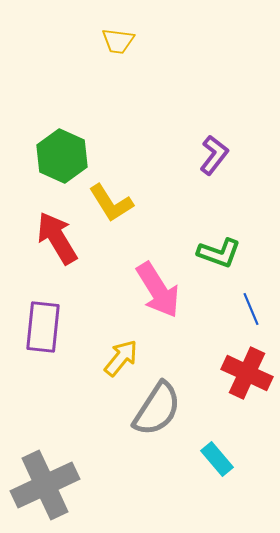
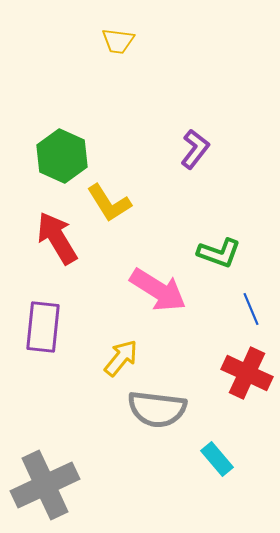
purple L-shape: moved 19 px left, 6 px up
yellow L-shape: moved 2 px left
pink arrow: rotated 26 degrees counterclockwise
gray semicircle: rotated 64 degrees clockwise
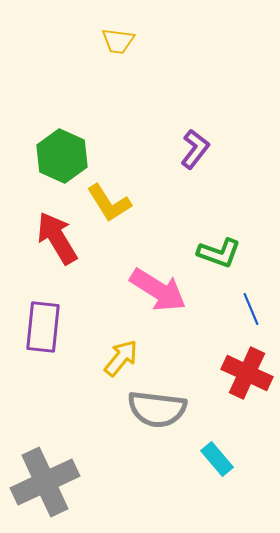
gray cross: moved 3 px up
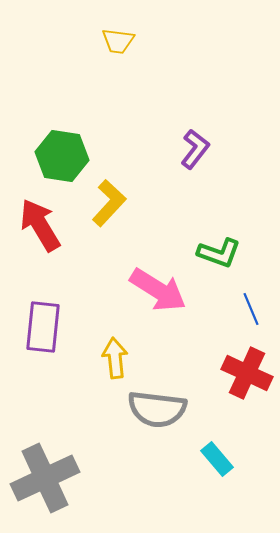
green hexagon: rotated 15 degrees counterclockwise
yellow L-shape: rotated 105 degrees counterclockwise
red arrow: moved 17 px left, 13 px up
yellow arrow: moved 6 px left; rotated 45 degrees counterclockwise
gray cross: moved 4 px up
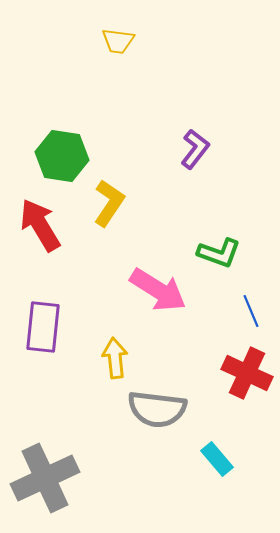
yellow L-shape: rotated 9 degrees counterclockwise
blue line: moved 2 px down
